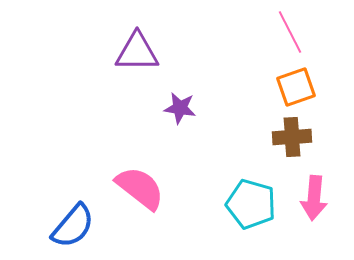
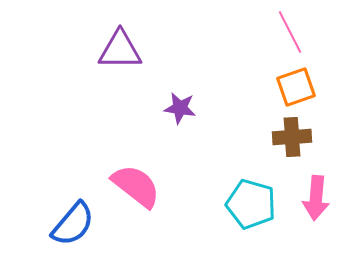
purple triangle: moved 17 px left, 2 px up
pink semicircle: moved 4 px left, 2 px up
pink arrow: moved 2 px right
blue semicircle: moved 2 px up
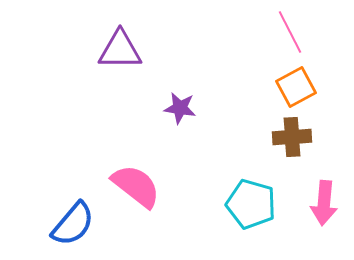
orange square: rotated 9 degrees counterclockwise
pink arrow: moved 8 px right, 5 px down
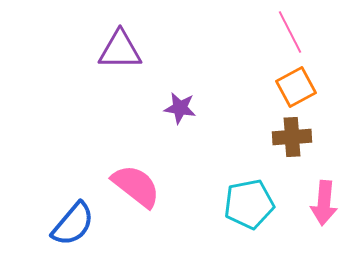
cyan pentagon: moved 2 px left; rotated 27 degrees counterclockwise
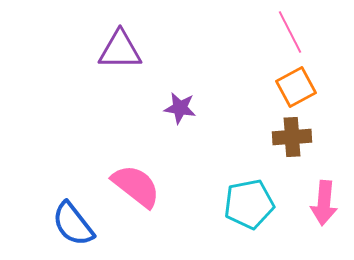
blue semicircle: rotated 102 degrees clockwise
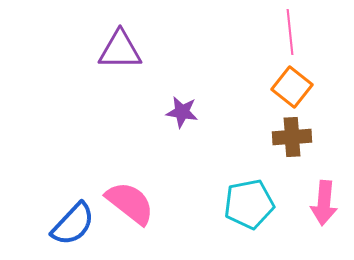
pink line: rotated 21 degrees clockwise
orange square: moved 4 px left; rotated 24 degrees counterclockwise
purple star: moved 2 px right, 4 px down
pink semicircle: moved 6 px left, 17 px down
blue semicircle: rotated 99 degrees counterclockwise
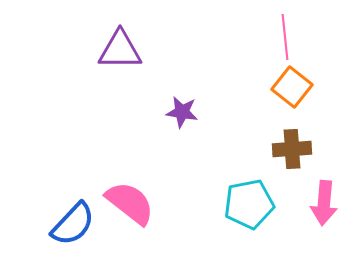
pink line: moved 5 px left, 5 px down
brown cross: moved 12 px down
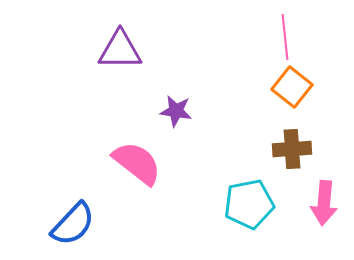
purple star: moved 6 px left, 1 px up
pink semicircle: moved 7 px right, 40 px up
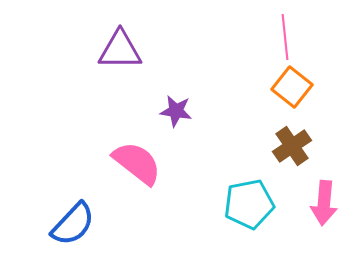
brown cross: moved 3 px up; rotated 30 degrees counterclockwise
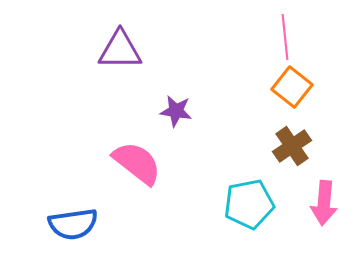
blue semicircle: rotated 39 degrees clockwise
